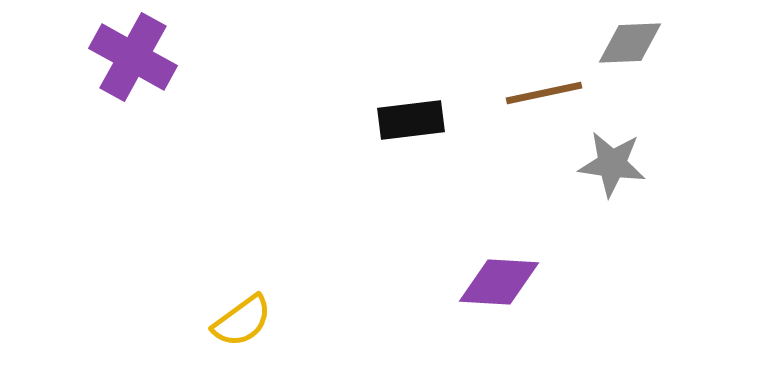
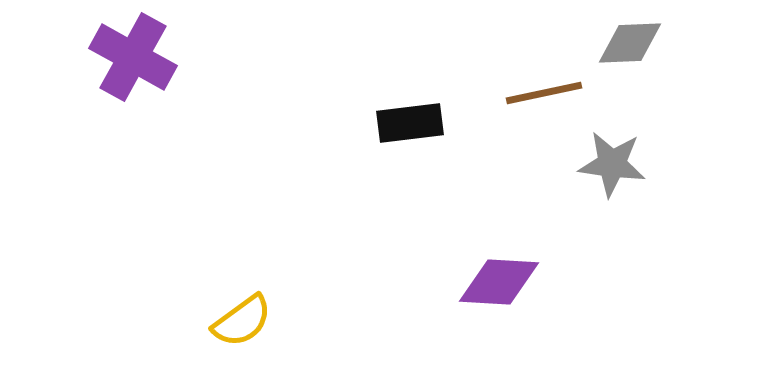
black rectangle: moved 1 px left, 3 px down
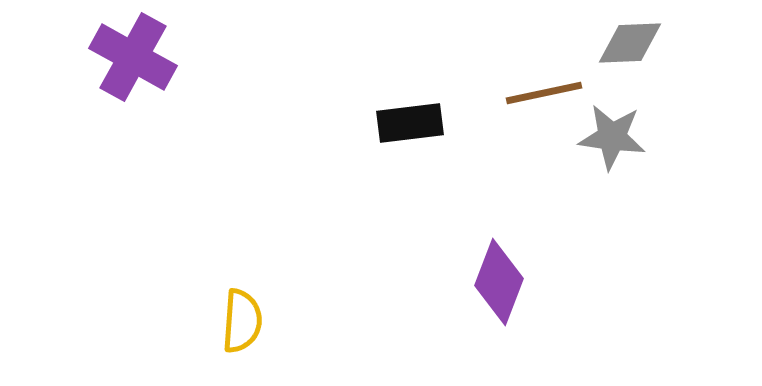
gray star: moved 27 px up
purple diamond: rotated 72 degrees counterclockwise
yellow semicircle: rotated 50 degrees counterclockwise
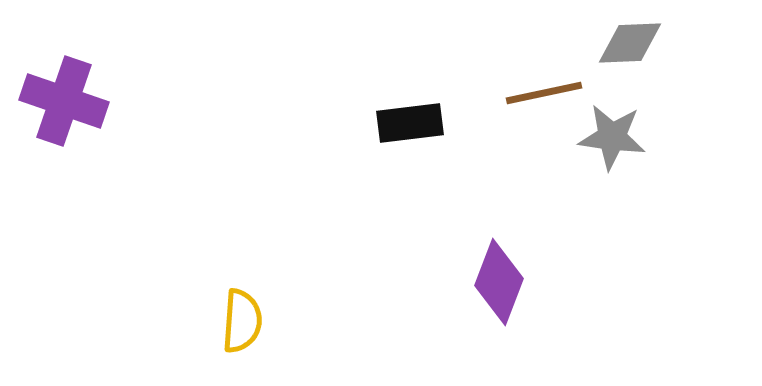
purple cross: moved 69 px left, 44 px down; rotated 10 degrees counterclockwise
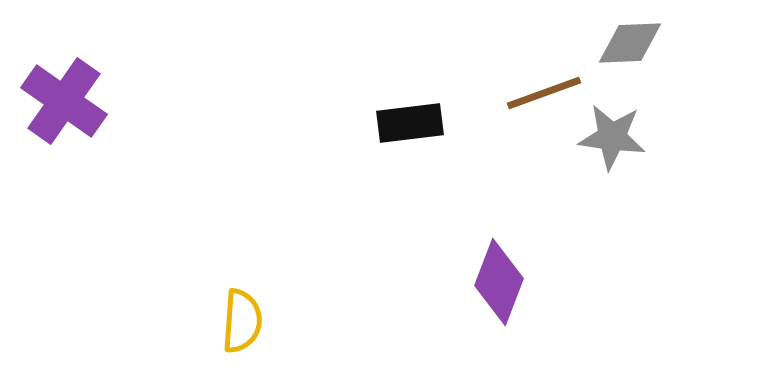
brown line: rotated 8 degrees counterclockwise
purple cross: rotated 16 degrees clockwise
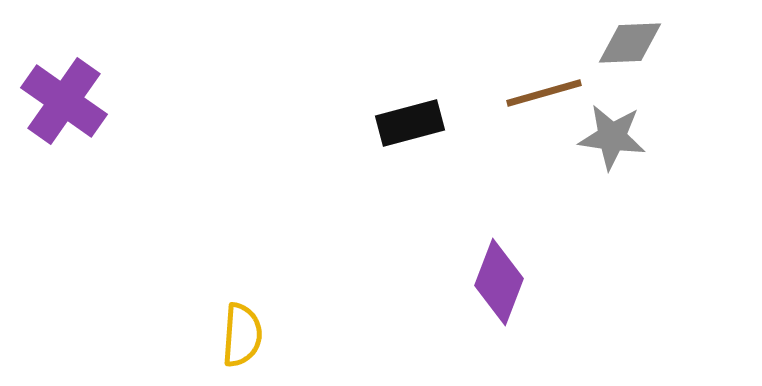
brown line: rotated 4 degrees clockwise
black rectangle: rotated 8 degrees counterclockwise
yellow semicircle: moved 14 px down
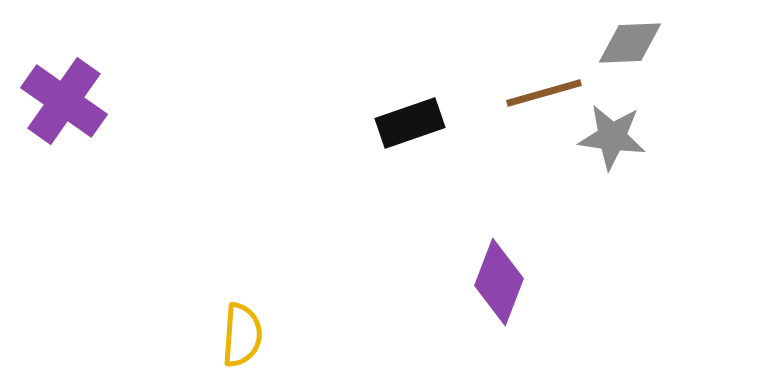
black rectangle: rotated 4 degrees counterclockwise
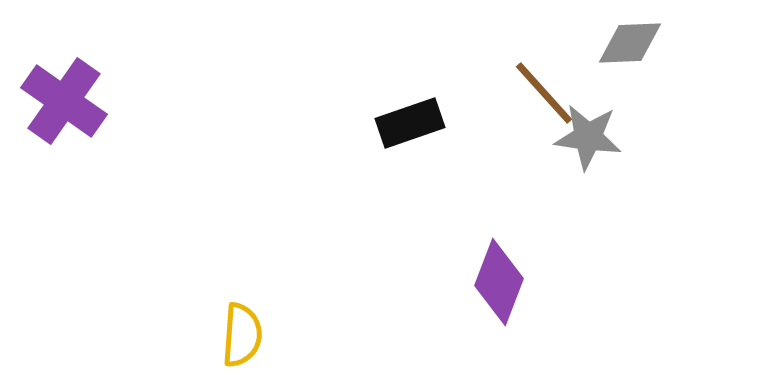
brown line: rotated 64 degrees clockwise
gray star: moved 24 px left
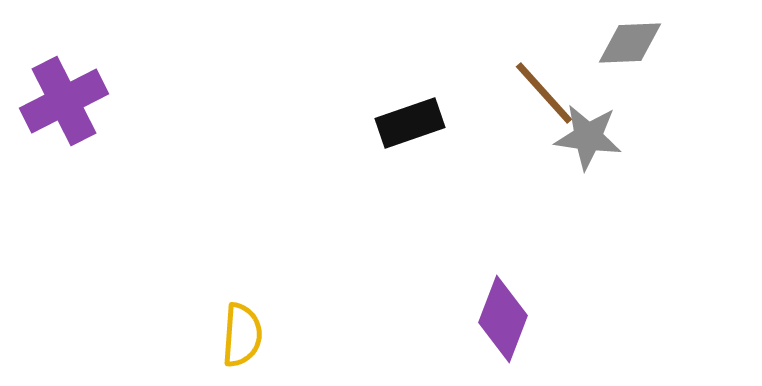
purple cross: rotated 28 degrees clockwise
purple diamond: moved 4 px right, 37 px down
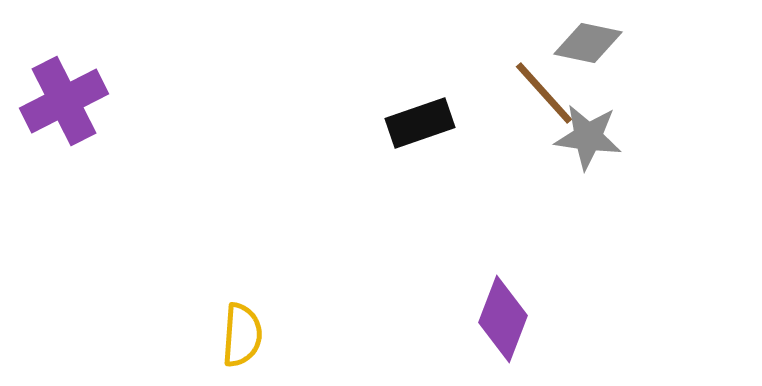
gray diamond: moved 42 px left; rotated 14 degrees clockwise
black rectangle: moved 10 px right
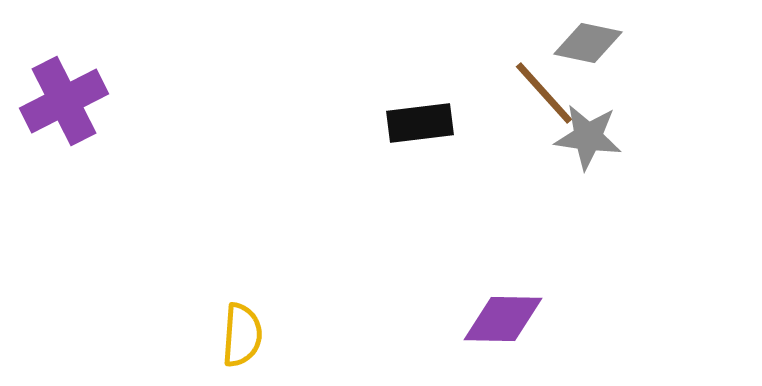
black rectangle: rotated 12 degrees clockwise
purple diamond: rotated 70 degrees clockwise
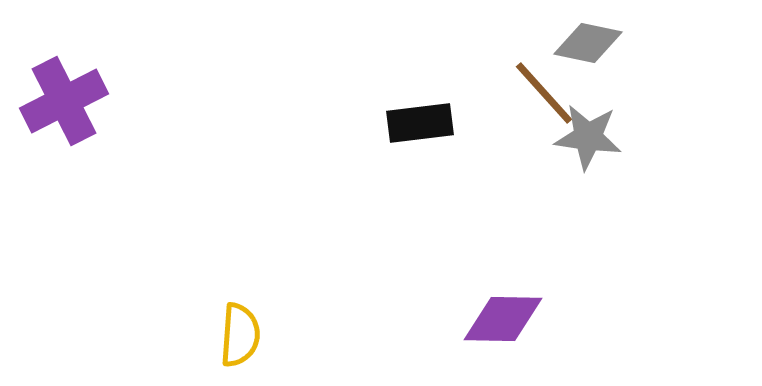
yellow semicircle: moved 2 px left
